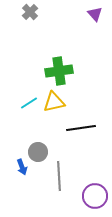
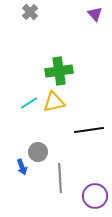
black line: moved 8 px right, 2 px down
gray line: moved 1 px right, 2 px down
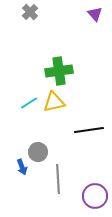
gray line: moved 2 px left, 1 px down
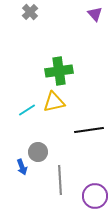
cyan line: moved 2 px left, 7 px down
gray line: moved 2 px right, 1 px down
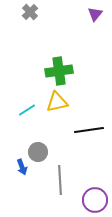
purple triangle: rotated 21 degrees clockwise
yellow triangle: moved 3 px right
purple circle: moved 4 px down
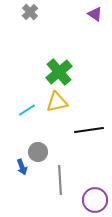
purple triangle: rotated 35 degrees counterclockwise
green cross: moved 1 px down; rotated 32 degrees counterclockwise
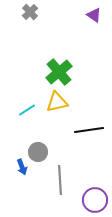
purple triangle: moved 1 px left, 1 px down
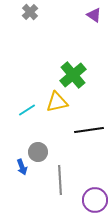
green cross: moved 14 px right, 3 px down
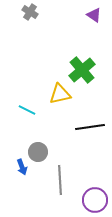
gray cross: rotated 14 degrees counterclockwise
green cross: moved 9 px right, 5 px up
yellow triangle: moved 3 px right, 8 px up
cyan line: rotated 60 degrees clockwise
black line: moved 1 px right, 3 px up
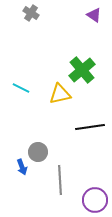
gray cross: moved 1 px right, 1 px down
cyan line: moved 6 px left, 22 px up
